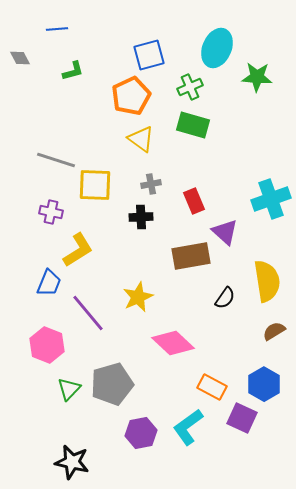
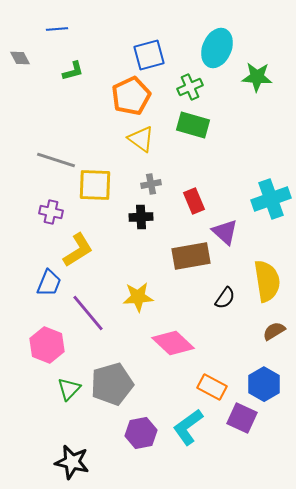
yellow star: rotated 20 degrees clockwise
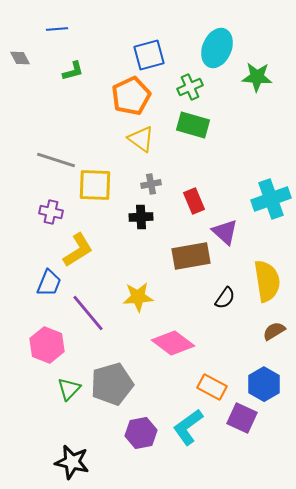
pink diamond: rotated 6 degrees counterclockwise
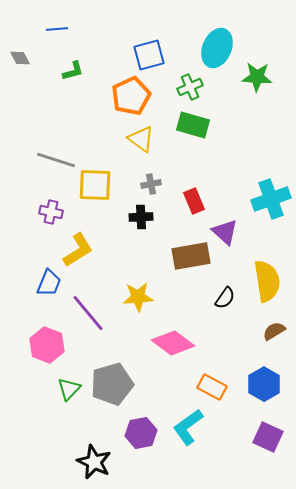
purple square: moved 26 px right, 19 px down
black star: moved 22 px right; rotated 12 degrees clockwise
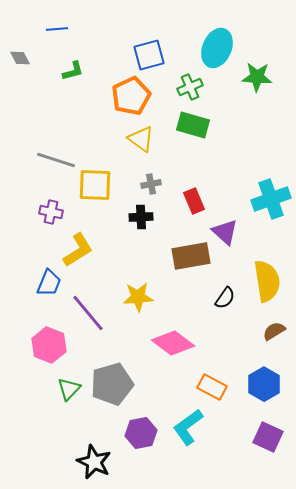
pink hexagon: moved 2 px right
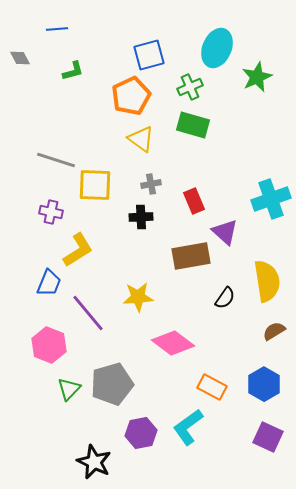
green star: rotated 28 degrees counterclockwise
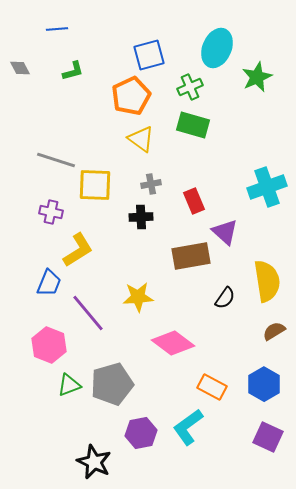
gray diamond: moved 10 px down
cyan cross: moved 4 px left, 12 px up
green triangle: moved 4 px up; rotated 25 degrees clockwise
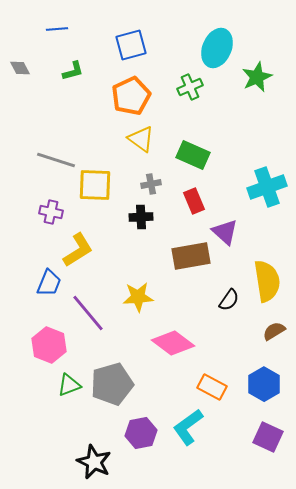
blue square: moved 18 px left, 10 px up
green rectangle: moved 30 px down; rotated 8 degrees clockwise
black semicircle: moved 4 px right, 2 px down
